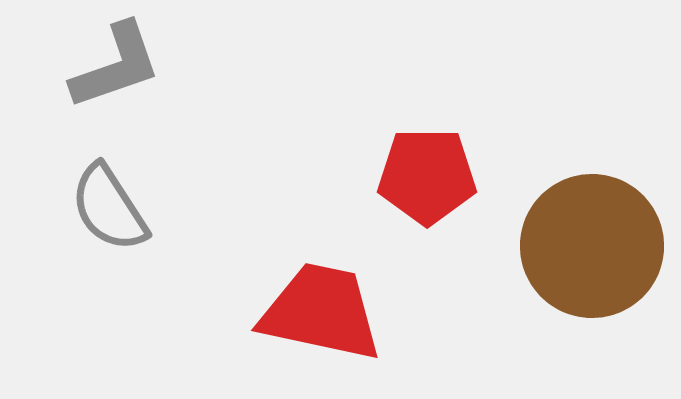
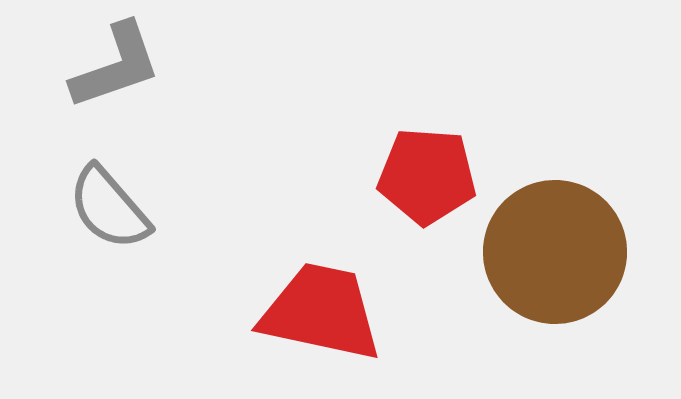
red pentagon: rotated 4 degrees clockwise
gray semicircle: rotated 8 degrees counterclockwise
brown circle: moved 37 px left, 6 px down
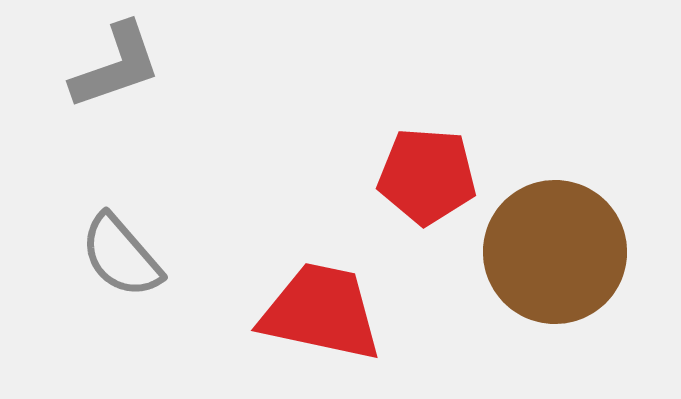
gray semicircle: moved 12 px right, 48 px down
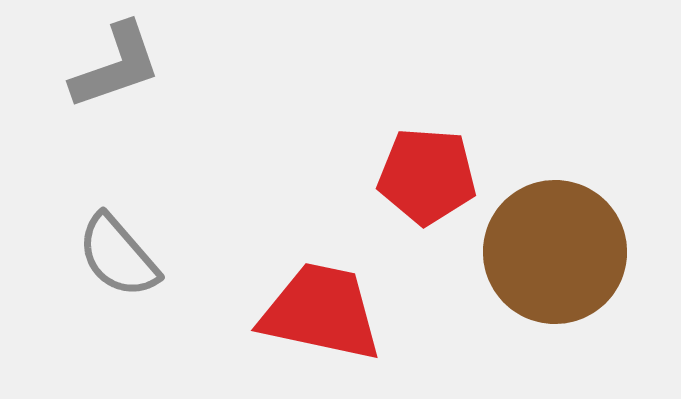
gray semicircle: moved 3 px left
